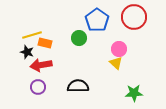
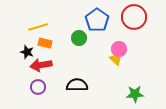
yellow line: moved 6 px right, 8 px up
yellow triangle: moved 4 px up
black semicircle: moved 1 px left, 1 px up
green star: moved 1 px right, 1 px down
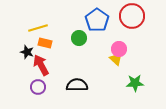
red circle: moved 2 px left, 1 px up
yellow line: moved 1 px down
red arrow: rotated 70 degrees clockwise
green star: moved 11 px up
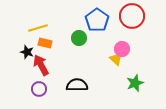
pink circle: moved 3 px right
green star: rotated 18 degrees counterclockwise
purple circle: moved 1 px right, 2 px down
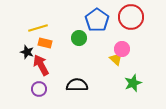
red circle: moved 1 px left, 1 px down
green star: moved 2 px left
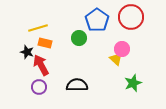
purple circle: moved 2 px up
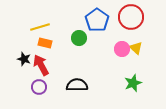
yellow line: moved 2 px right, 1 px up
black star: moved 3 px left, 7 px down
yellow triangle: moved 20 px right, 11 px up
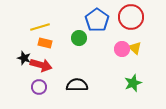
yellow triangle: moved 1 px left
black star: moved 1 px up
red arrow: rotated 135 degrees clockwise
